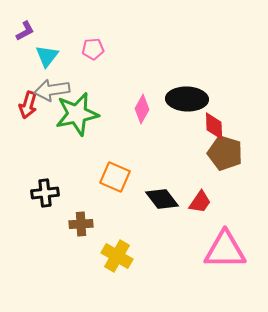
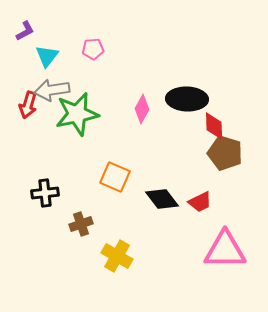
red trapezoid: rotated 30 degrees clockwise
brown cross: rotated 15 degrees counterclockwise
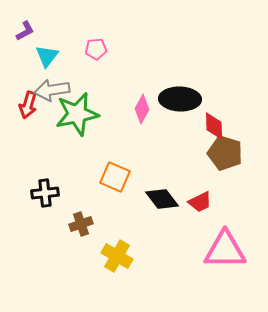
pink pentagon: moved 3 px right
black ellipse: moved 7 px left
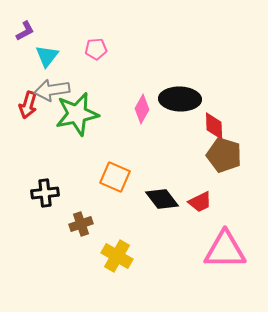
brown pentagon: moved 1 px left, 2 px down
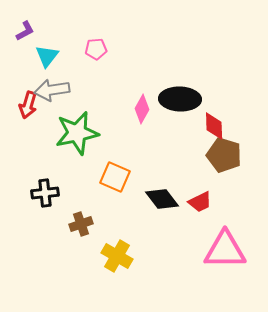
green star: moved 19 px down
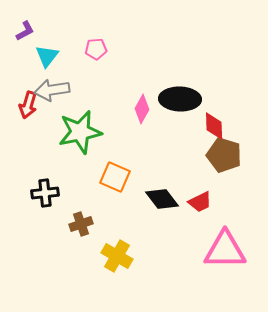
green star: moved 3 px right, 1 px up
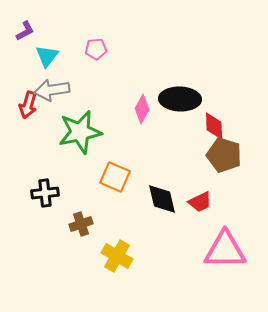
black diamond: rotated 24 degrees clockwise
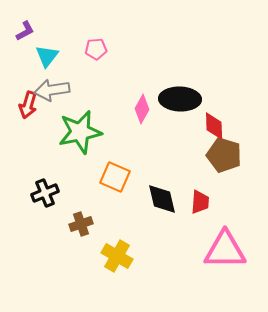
black cross: rotated 16 degrees counterclockwise
red trapezoid: rotated 60 degrees counterclockwise
